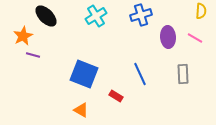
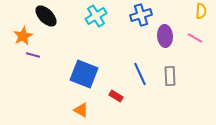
purple ellipse: moved 3 px left, 1 px up
gray rectangle: moved 13 px left, 2 px down
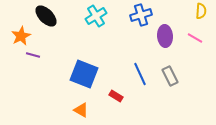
orange star: moved 2 px left
gray rectangle: rotated 24 degrees counterclockwise
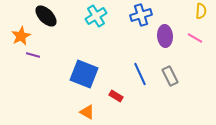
orange triangle: moved 6 px right, 2 px down
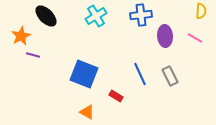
blue cross: rotated 10 degrees clockwise
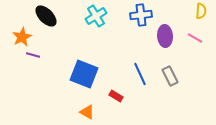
orange star: moved 1 px right, 1 px down
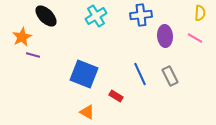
yellow semicircle: moved 1 px left, 2 px down
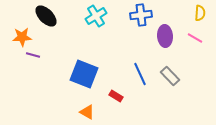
orange star: rotated 24 degrees clockwise
gray rectangle: rotated 18 degrees counterclockwise
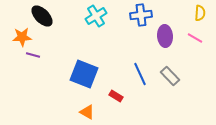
black ellipse: moved 4 px left
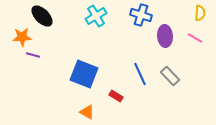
blue cross: rotated 25 degrees clockwise
